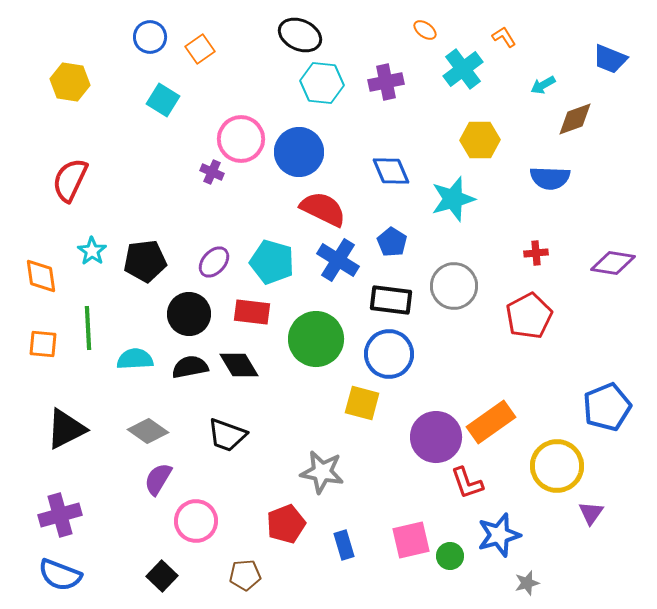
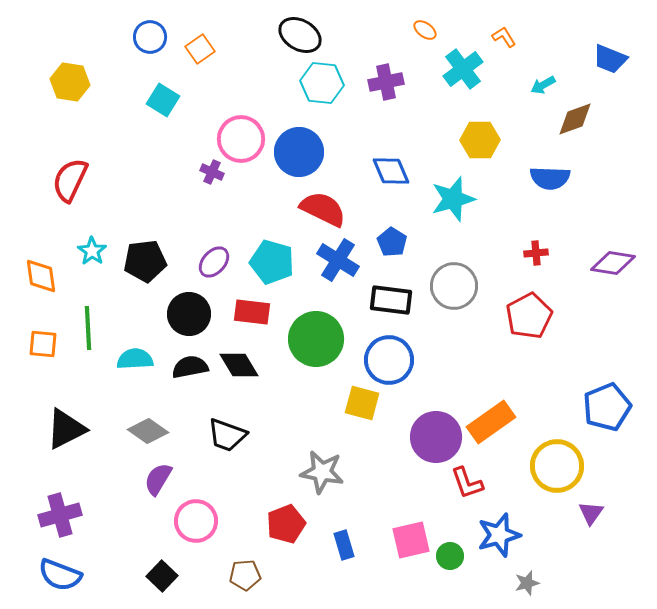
black ellipse at (300, 35): rotated 6 degrees clockwise
blue circle at (389, 354): moved 6 px down
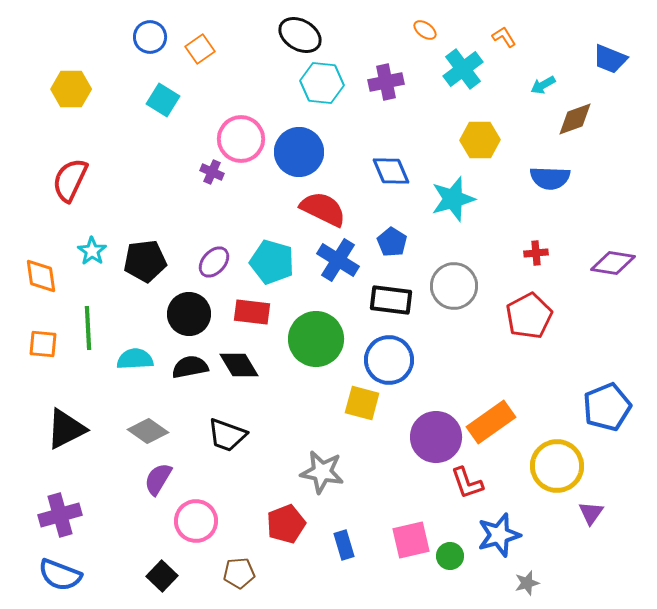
yellow hexagon at (70, 82): moved 1 px right, 7 px down; rotated 9 degrees counterclockwise
brown pentagon at (245, 575): moved 6 px left, 2 px up
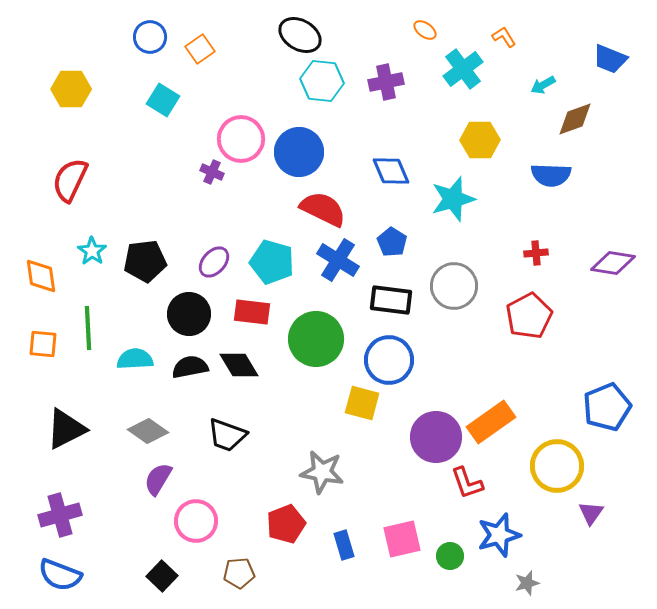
cyan hexagon at (322, 83): moved 2 px up
blue semicircle at (550, 178): moved 1 px right, 3 px up
pink square at (411, 540): moved 9 px left, 1 px up
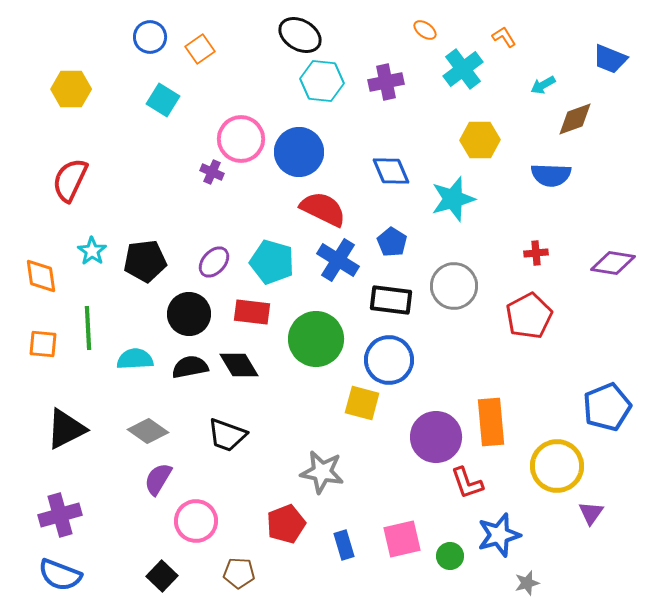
orange rectangle at (491, 422): rotated 60 degrees counterclockwise
brown pentagon at (239, 573): rotated 8 degrees clockwise
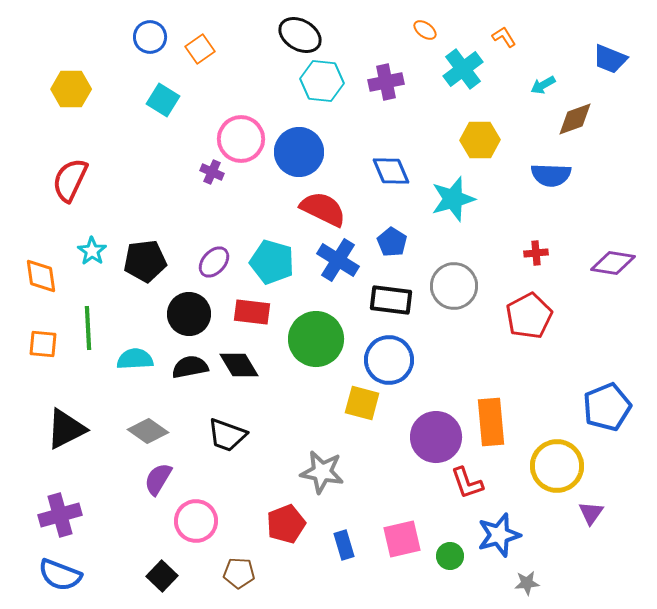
gray star at (527, 583): rotated 10 degrees clockwise
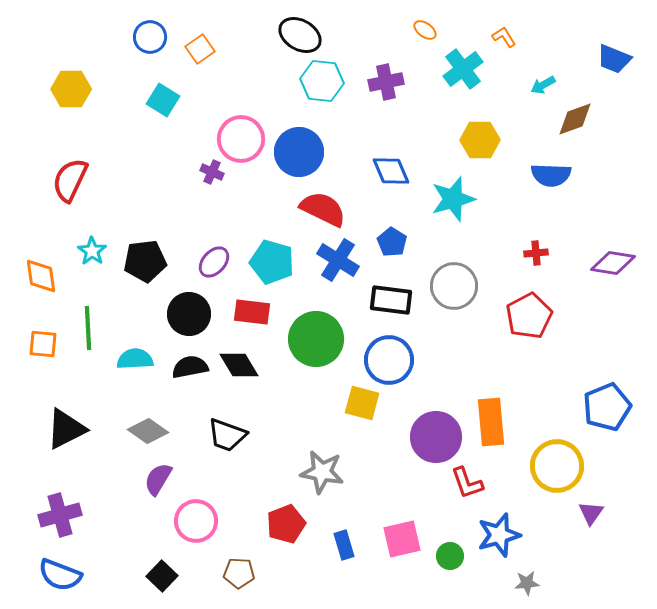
blue trapezoid at (610, 59): moved 4 px right
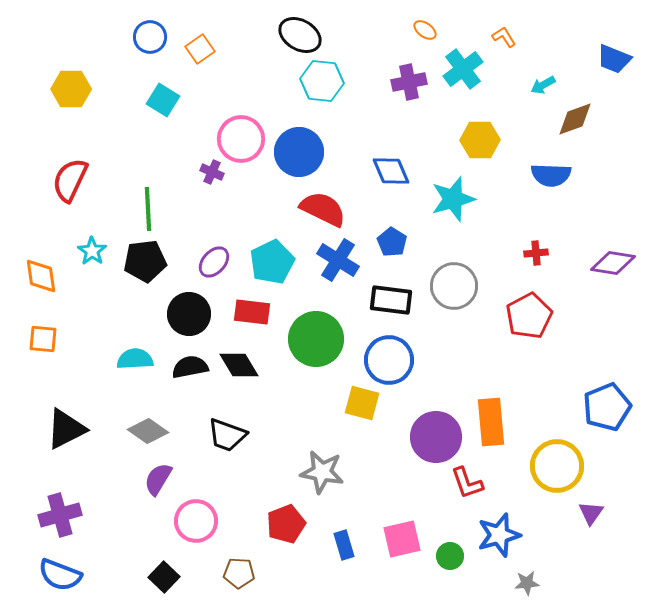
purple cross at (386, 82): moved 23 px right
cyan pentagon at (272, 262): rotated 30 degrees clockwise
green line at (88, 328): moved 60 px right, 119 px up
orange square at (43, 344): moved 5 px up
black square at (162, 576): moved 2 px right, 1 px down
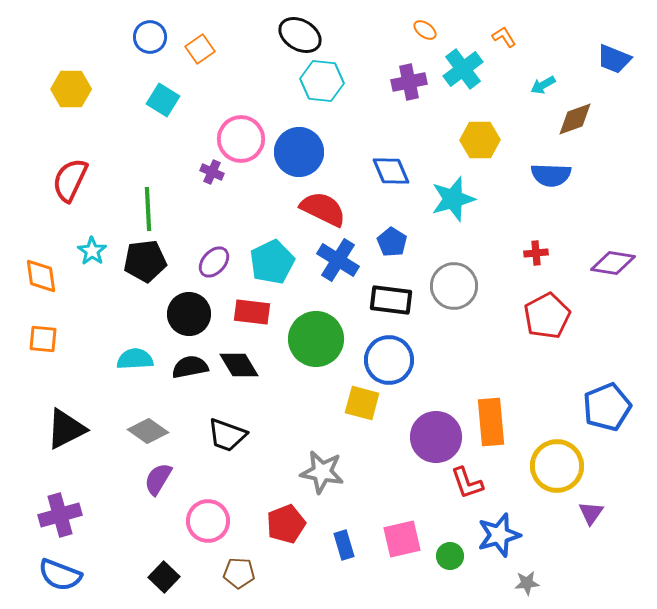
red pentagon at (529, 316): moved 18 px right
pink circle at (196, 521): moved 12 px right
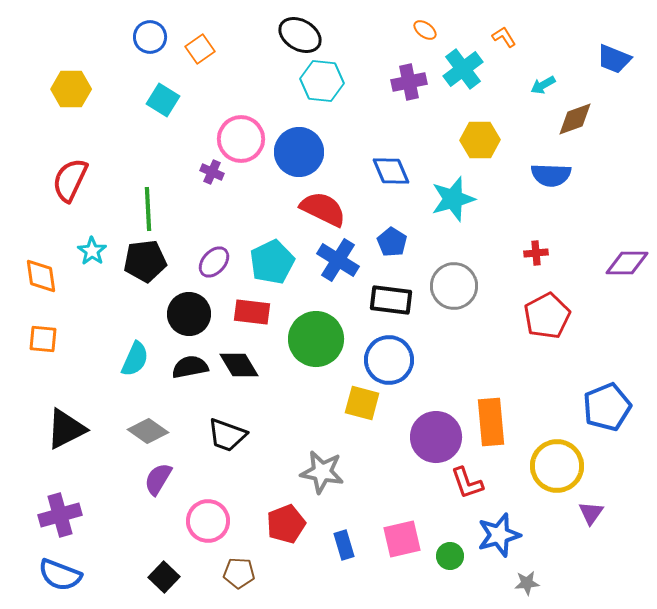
purple diamond at (613, 263): moved 14 px right; rotated 9 degrees counterclockwise
cyan semicircle at (135, 359): rotated 117 degrees clockwise
